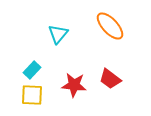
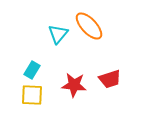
orange ellipse: moved 21 px left
cyan rectangle: rotated 12 degrees counterclockwise
red trapezoid: rotated 55 degrees counterclockwise
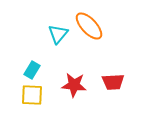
red trapezoid: moved 3 px right, 3 px down; rotated 15 degrees clockwise
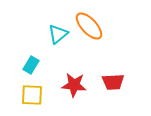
cyan triangle: rotated 10 degrees clockwise
cyan rectangle: moved 1 px left, 5 px up
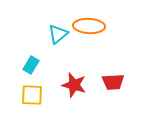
orange ellipse: rotated 44 degrees counterclockwise
red star: rotated 10 degrees clockwise
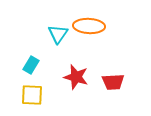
cyan triangle: rotated 15 degrees counterclockwise
red star: moved 2 px right, 8 px up
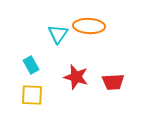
cyan rectangle: rotated 60 degrees counterclockwise
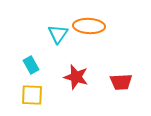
red trapezoid: moved 8 px right
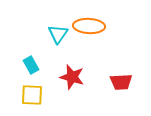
red star: moved 4 px left
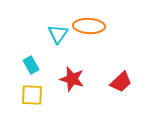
red star: moved 2 px down
red trapezoid: rotated 40 degrees counterclockwise
